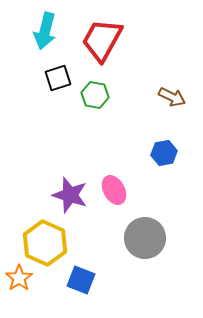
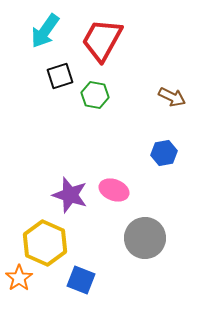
cyan arrow: rotated 21 degrees clockwise
black square: moved 2 px right, 2 px up
pink ellipse: rotated 40 degrees counterclockwise
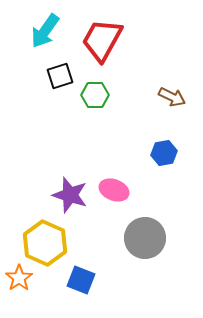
green hexagon: rotated 12 degrees counterclockwise
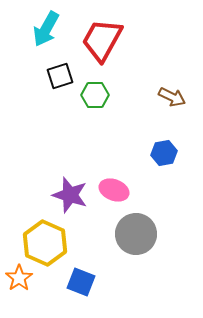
cyan arrow: moved 1 px right, 2 px up; rotated 6 degrees counterclockwise
gray circle: moved 9 px left, 4 px up
blue square: moved 2 px down
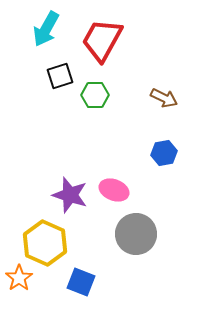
brown arrow: moved 8 px left, 1 px down
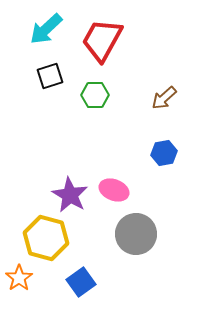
cyan arrow: rotated 18 degrees clockwise
black square: moved 10 px left
brown arrow: rotated 112 degrees clockwise
purple star: rotated 12 degrees clockwise
yellow hexagon: moved 1 px right, 5 px up; rotated 9 degrees counterclockwise
blue square: rotated 32 degrees clockwise
